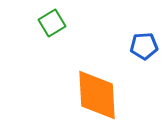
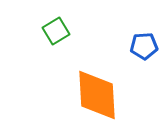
green square: moved 4 px right, 8 px down
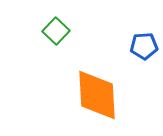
green square: rotated 16 degrees counterclockwise
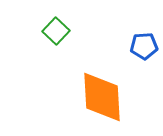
orange diamond: moved 5 px right, 2 px down
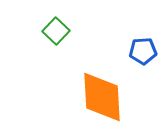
blue pentagon: moved 1 px left, 5 px down
